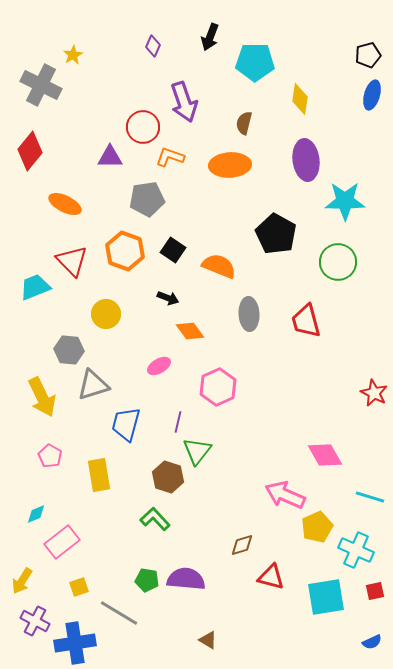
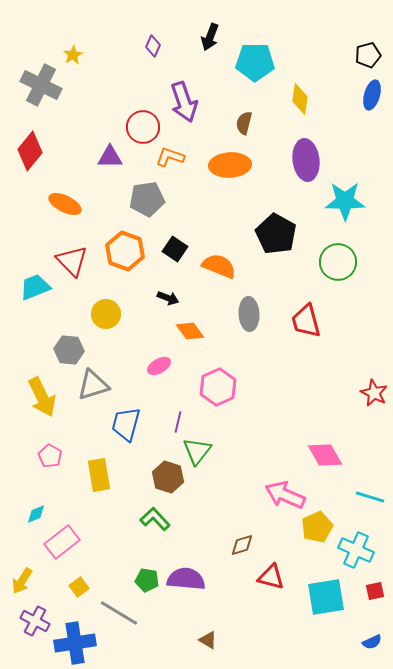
black square at (173, 250): moved 2 px right, 1 px up
yellow square at (79, 587): rotated 18 degrees counterclockwise
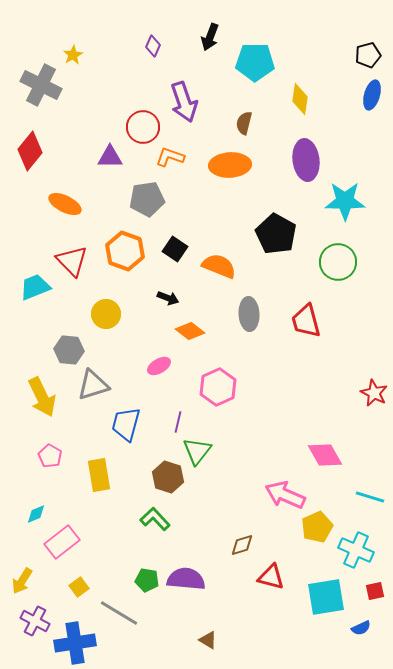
orange diamond at (190, 331): rotated 16 degrees counterclockwise
blue semicircle at (372, 642): moved 11 px left, 14 px up
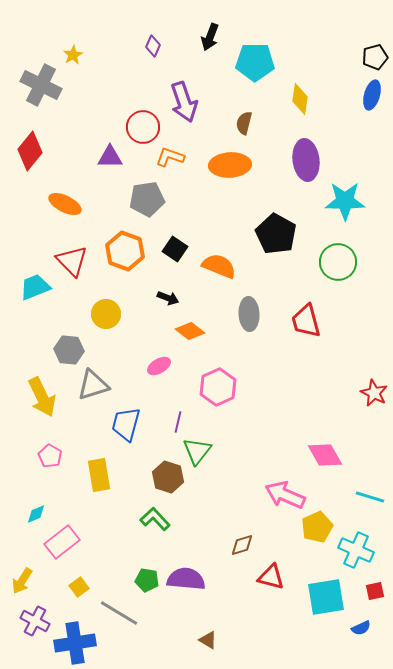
black pentagon at (368, 55): moved 7 px right, 2 px down
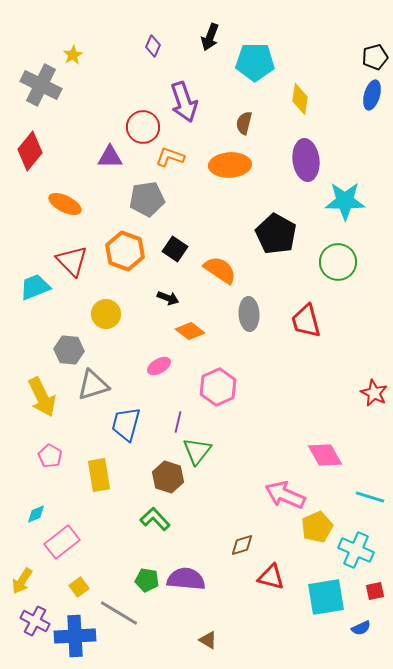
orange semicircle at (219, 266): moved 1 px right, 4 px down; rotated 12 degrees clockwise
blue cross at (75, 643): moved 7 px up; rotated 6 degrees clockwise
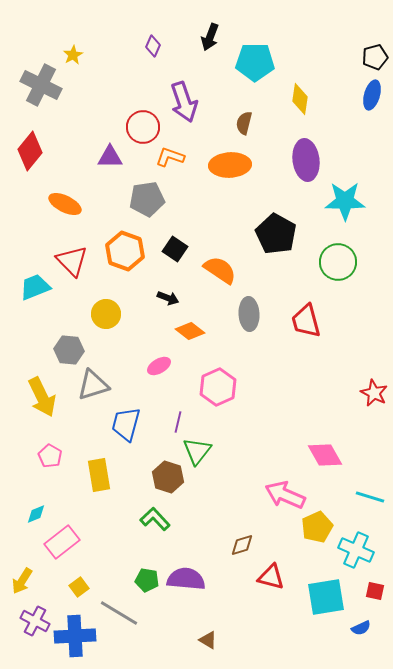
red square at (375, 591): rotated 24 degrees clockwise
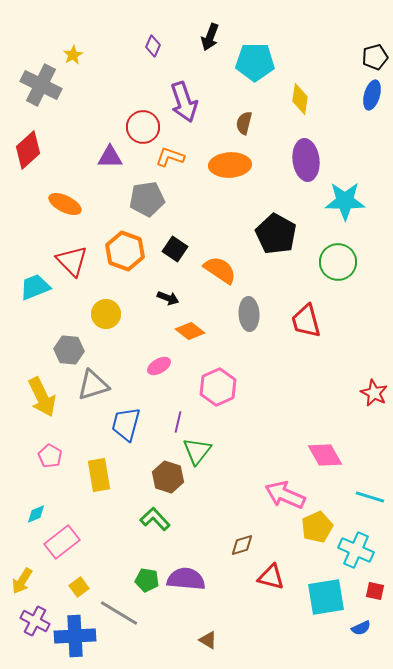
red diamond at (30, 151): moved 2 px left, 1 px up; rotated 9 degrees clockwise
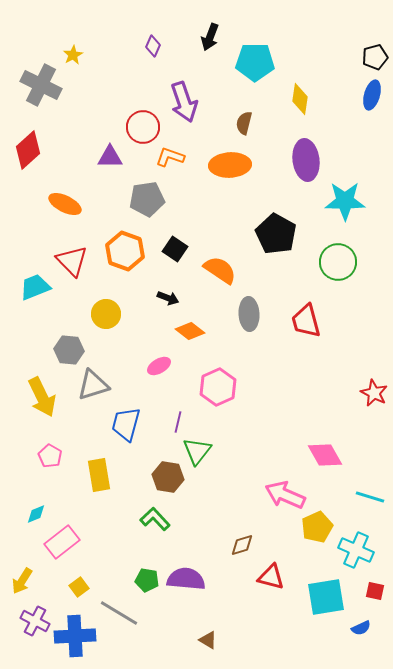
brown hexagon at (168, 477): rotated 8 degrees counterclockwise
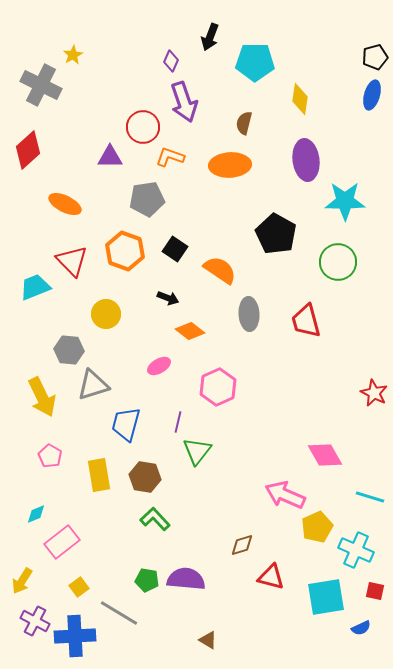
purple diamond at (153, 46): moved 18 px right, 15 px down
brown hexagon at (168, 477): moved 23 px left
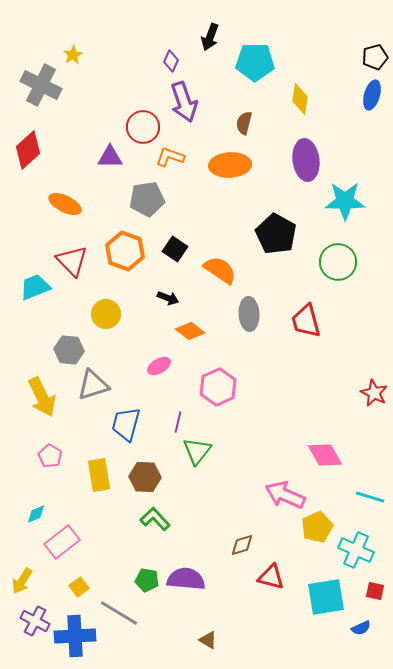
brown hexagon at (145, 477): rotated 8 degrees counterclockwise
